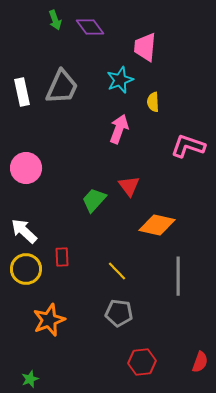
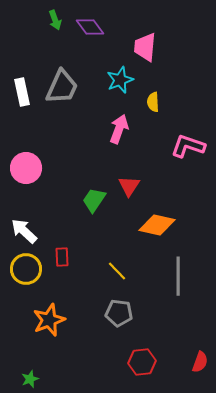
red triangle: rotated 10 degrees clockwise
green trapezoid: rotated 8 degrees counterclockwise
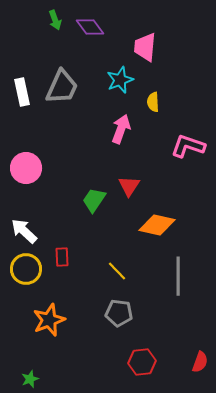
pink arrow: moved 2 px right
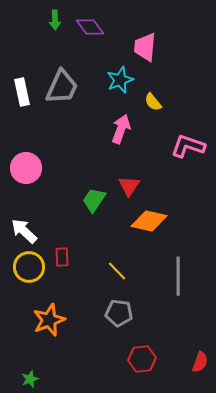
green arrow: rotated 18 degrees clockwise
yellow semicircle: rotated 36 degrees counterclockwise
orange diamond: moved 8 px left, 4 px up
yellow circle: moved 3 px right, 2 px up
red hexagon: moved 3 px up
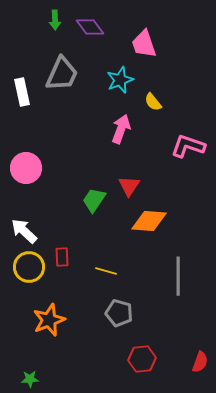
pink trapezoid: moved 1 px left, 3 px up; rotated 24 degrees counterclockwise
gray trapezoid: moved 13 px up
orange diamond: rotated 9 degrees counterclockwise
yellow line: moved 11 px left; rotated 30 degrees counterclockwise
gray pentagon: rotated 8 degrees clockwise
green star: rotated 18 degrees clockwise
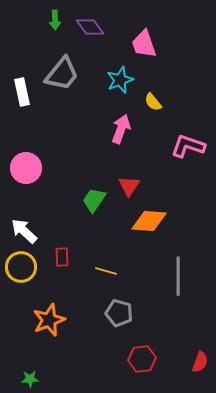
gray trapezoid: rotated 15 degrees clockwise
yellow circle: moved 8 px left
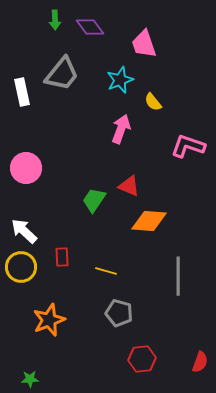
red triangle: rotated 40 degrees counterclockwise
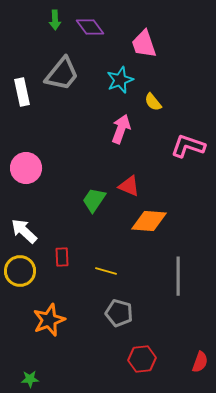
yellow circle: moved 1 px left, 4 px down
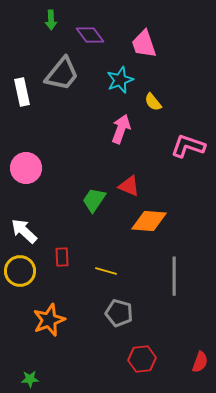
green arrow: moved 4 px left
purple diamond: moved 8 px down
gray line: moved 4 px left
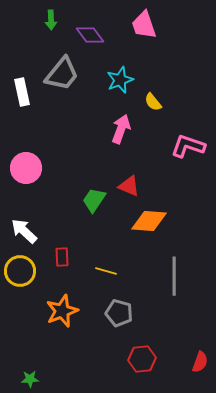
pink trapezoid: moved 19 px up
orange star: moved 13 px right, 9 px up
